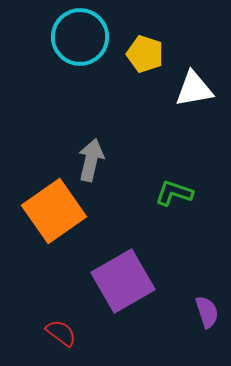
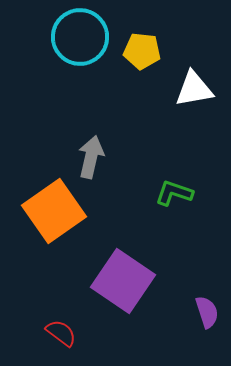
yellow pentagon: moved 3 px left, 3 px up; rotated 12 degrees counterclockwise
gray arrow: moved 3 px up
purple square: rotated 26 degrees counterclockwise
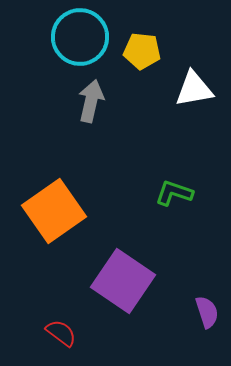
gray arrow: moved 56 px up
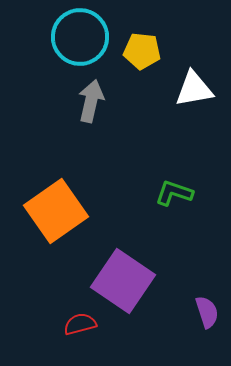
orange square: moved 2 px right
red semicircle: moved 19 px right, 9 px up; rotated 52 degrees counterclockwise
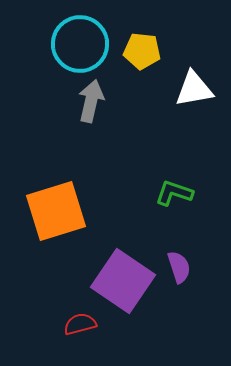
cyan circle: moved 7 px down
orange square: rotated 18 degrees clockwise
purple semicircle: moved 28 px left, 45 px up
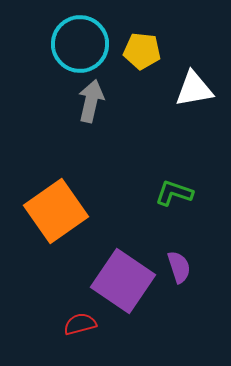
orange square: rotated 18 degrees counterclockwise
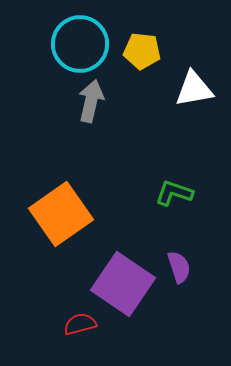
orange square: moved 5 px right, 3 px down
purple square: moved 3 px down
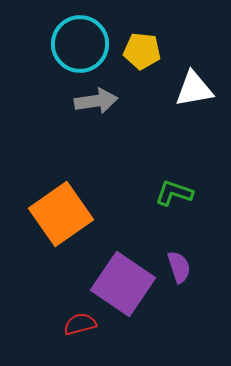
gray arrow: moved 5 px right; rotated 69 degrees clockwise
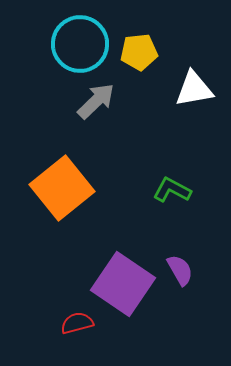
yellow pentagon: moved 3 px left, 1 px down; rotated 12 degrees counterclockwise
gray arrow: rotated 36 degrees counterclockwise
green L-shape: moved 2 px left, 3 px up; rotated 9 degrees clockwise
orange square: moved 1 px right, 26 px up; rotated 4 degrees counterclockwise
purple semicircle: moved 1 px right, 3 px down; rotated 12 degrees counterclockwise
red semicircle: moved 3 px left, 1 px up
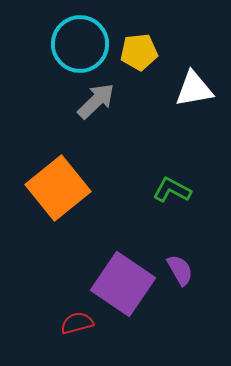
orange square: moved 4 px left
